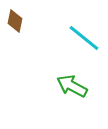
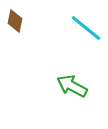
cyan line: moved 2 px right, 10 px up
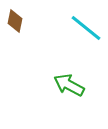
green arrow: moved 3 px left, 1 px up
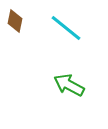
cyan line: moved 20 px left
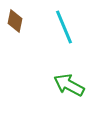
cyan line: moved 2 px left, 1 px up; rotated 28 degrees clockwise
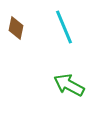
brown diamond: moved 1 px right, 7 px down
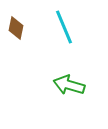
green arrow: rotated 12 degrees counterclockwise
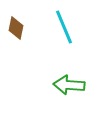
green arrow: rotated 12 degrees counterclockwise
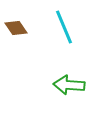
brown diamond: rotated 45 degrees counterclockwise
